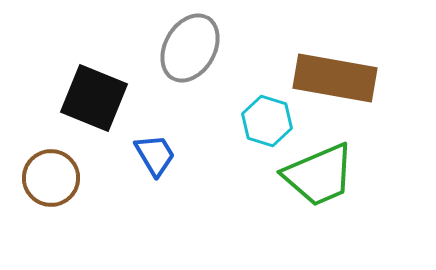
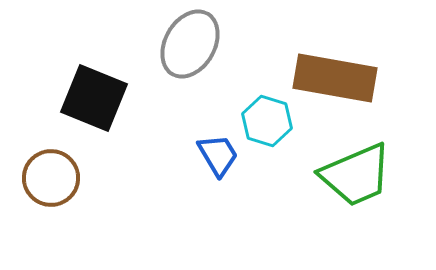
gray ellipse: moved 4 px up
blue trapezoid: moved 63 px right
green trapezoid: moved 37 px right
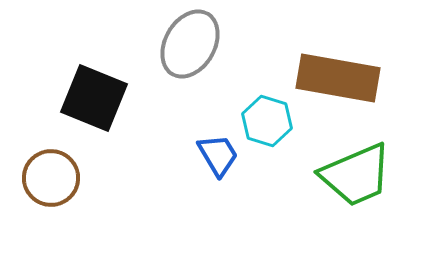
brown rectangle: moved 3 px right
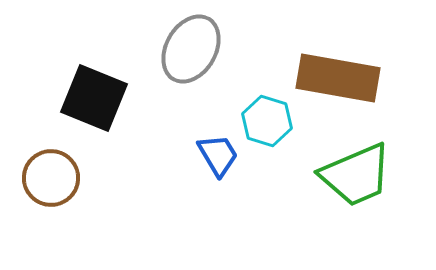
gray ellipse: moved 1 px right, 5 px down
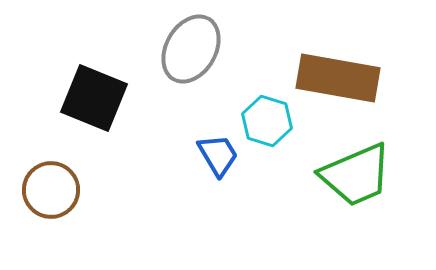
brown circle: moved 12 px down
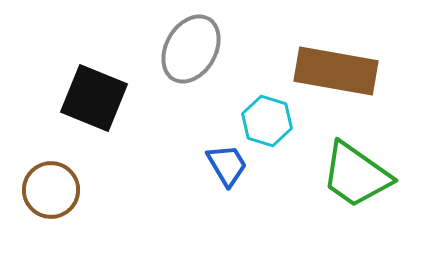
brown rectangle: moved 2 px left, 7 px up
blue trapezoid: moved 9 px right, 10 px down
green trapezoid: rotated 58 degrees clockwise
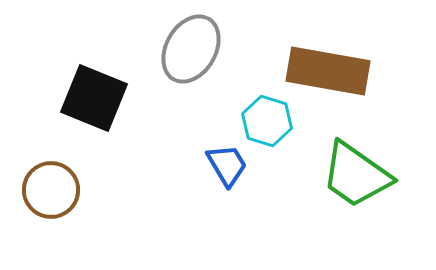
brown rectangle: moved 8 px left
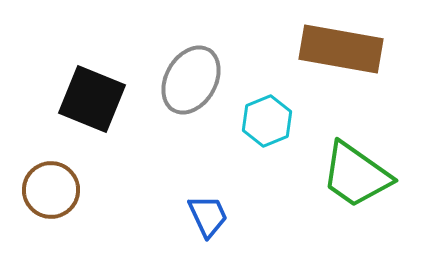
gray ellipse: moved 31 px down
brown rectangle: moved 13 px right, 22 px up
black square: moved 2 px left, 1 px down
cyan hexagon: rotated 21 degrees clockwise
blue trapezoid: moved 19 px left, 51 px down; rotated 6 degrees clockwise
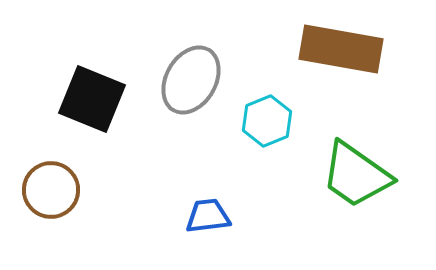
blue trapezoid: rotated 72 degrees counterclockwise
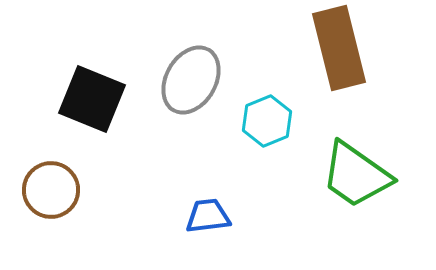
brown rectangle: moved 2 px left, 1 px up; rotated 66 degrees clockwise
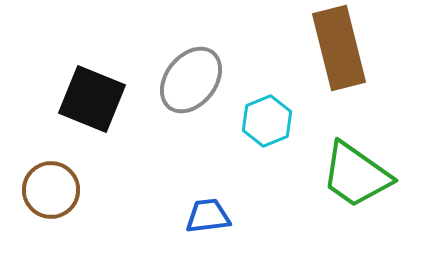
gray ellipse: rotated 8 degrees clockwise
